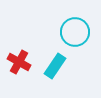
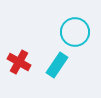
cyan rectangle: moved 2 px right, 1 px up
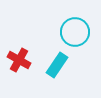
red cross: moved 2 px up
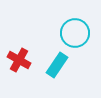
cyan circle: moved 1 px down
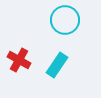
cyan circle: moved 10 px left, 13 px up
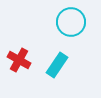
cyan circle: moved 6 px right, 2 px down
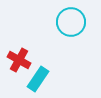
cyan rectangle: moved 19 px left, 14 px down
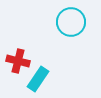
red cross: moved 1 px left, 1 px down; rotated 15 degrees counterclockwise
